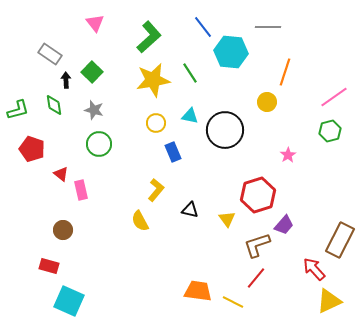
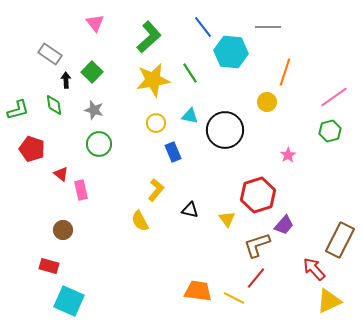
yellow line at (233, 302): moved 1 px right, 4 px up
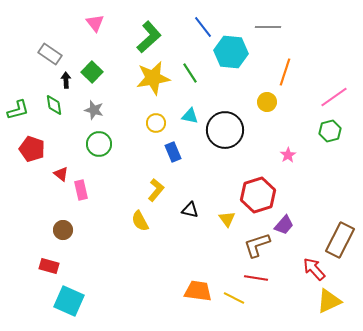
yellow star at (153, 80): moved 2 px up
red line at (256, 278): rotated 60 degrees clockwise
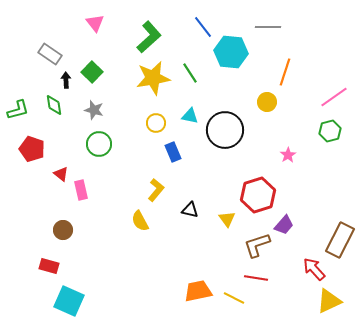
orange trapezoid at (198, 291): rotated 20 degrees counterclockwise
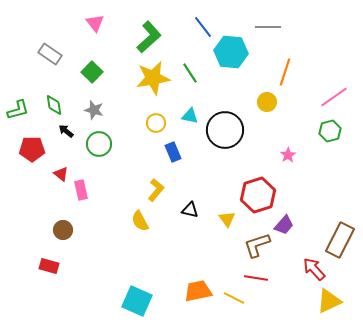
black arrow at (66, 80): moved 51 px down; rotated 49 degrees counterclockwise
red pentagon at (32, 149): rotated 20 degrees counterclockwise
cyan square at (69, 301): moved 68 px right
